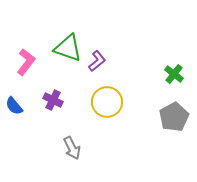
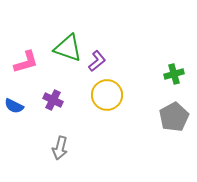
pink L-shape: rotated 36 degrees clockwise
green cross: rotated 36 degrees clockwise
yellow circle: moved 7 px up
blue semicircle: rotated 24 degrees counterclockwise
gray arrow: moved 12 px left; rotated 40 degrees clockwise
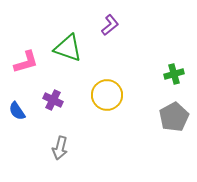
purple L-shape: moved 13 px right, 36 px up
blue semicircle: moved 3 px right, 5 px down; rotated 30 degrees clockwise
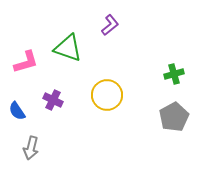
gray arrow: moved 29 px left
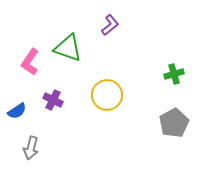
pink L-shape: moved 4 px right; rotated 140 degrees clockwise
blue semicircle: rotated 90 degrees counterclockwise
gray pentagon: moved 6 px down
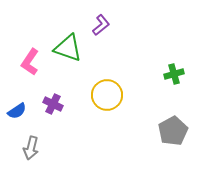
purple L-shape: moved 9 px left
purple cross: moved 4 px down
gray pentagon: moved 1 px left, 8 px down
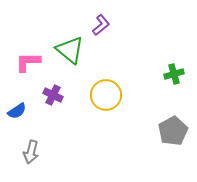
green triangle: moved 2 px right, 2 px down; rotated 20 degrees clockwise
pink L-shape: moved 2 px left; rotated 56 degrees clockwise
yellow circle: moved 1 px left
purple cross: moved 9 px up
gray arrow: moved 4 px down
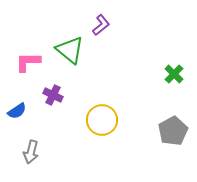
green cross: rotated 30 degrees counterclockwise
yellow circle: moved 4 px left, 25 px down
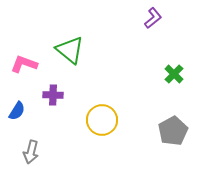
purple L-shape: moved 52 px right, 7 px up
pink L-shape: moved 4 px left, 2 px down; rotated 20 degrees clockwise
purple cross: rotated 24 degrees counterclockwise
blue semicircle: rotated 24 degrees counterclockwise
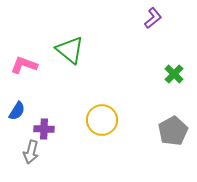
pink L-shape: moved 1 px down
purple cross: moved 9 px left, 34 px down
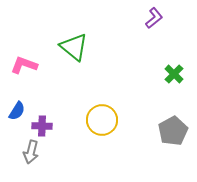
purple L-shape: moved 1 px right
green triangle: moved 4 px right, 3 px up
purple cross: moved 2 px left, 3 px up
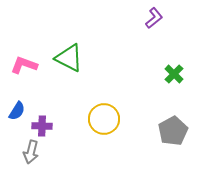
green triangle: moved 5 px left, 11 px down; rotated 12 degrees counterclockwise
yellow circle: moved 2 px right, 1 px up
